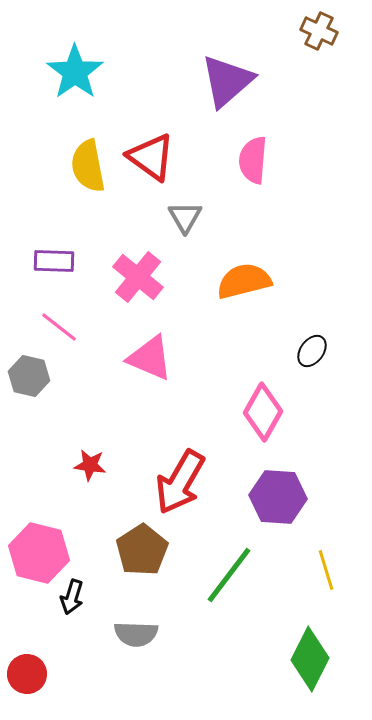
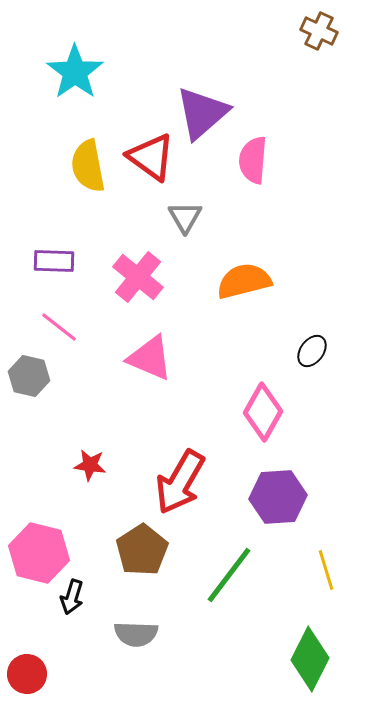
purple triangle: moved 25 px left, 32 px down
purple hexagon: rotated 8 degrees counterclockwise
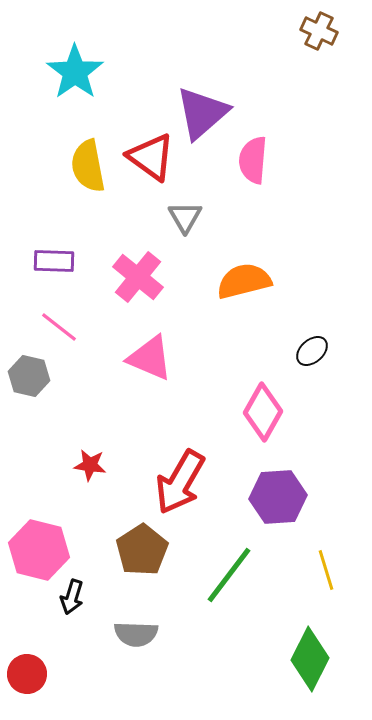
black ellipse: rotated 12 degrees clockwise
pink hexagon: moved 3 px up
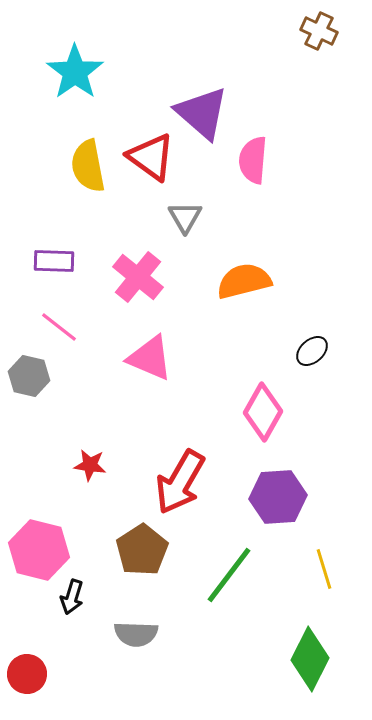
purple triangle: rotated 38 degrees counterclockwise
yellow line: moved 2 px left, 1 px up
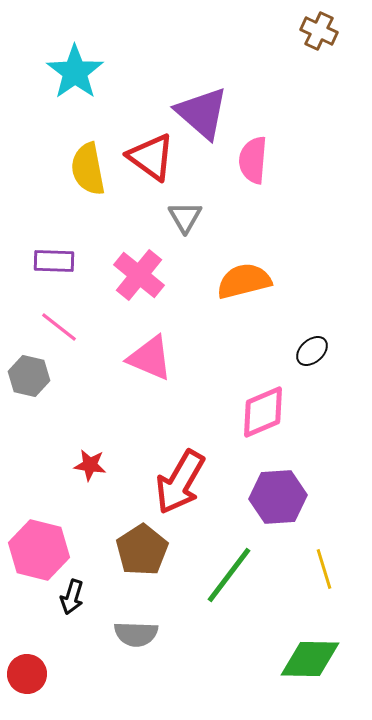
yellow semicircle: moved 3 px down
pink cross: moved 1 px right, 2 px up
pink diamond: rotated 38 degrees clockwise
green diamond: rotated 64 degrees clockwise
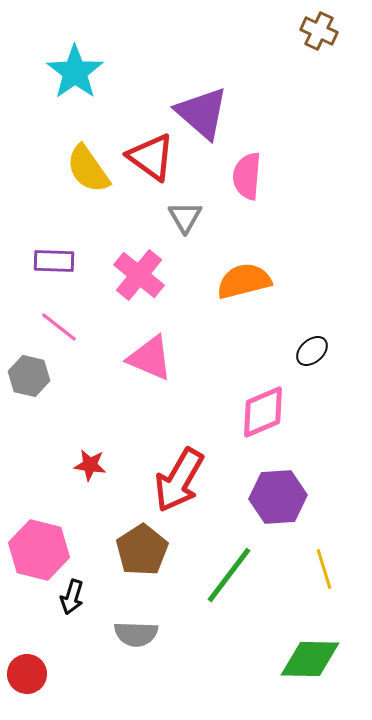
pink semicircle: moved 6 px left, 16 px down
yellow semicircle: rotated 24 degrees counterclockwise
red arrow: moved 1 px left, 2 px up
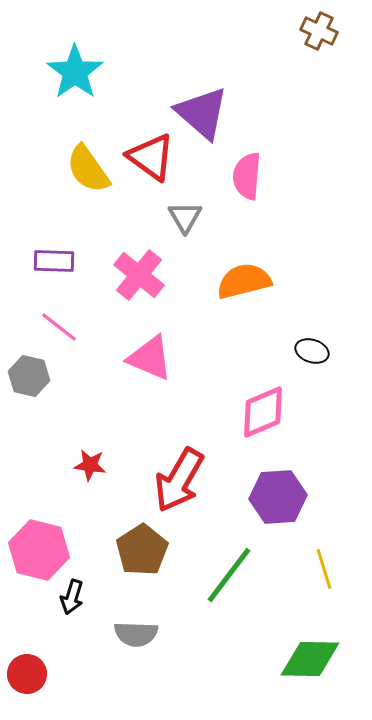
black ellipse: rotated 60 degrees clockwise
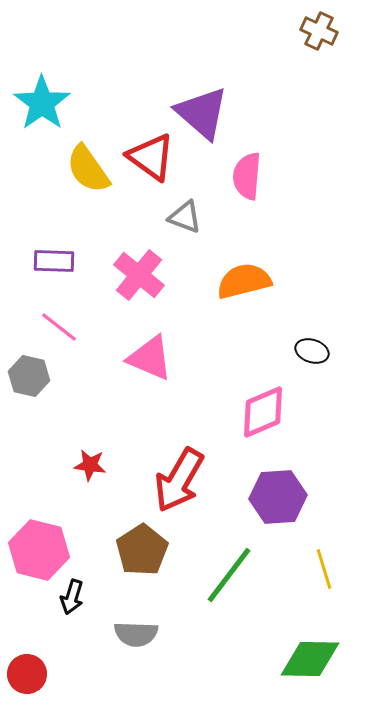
cyan star: moved 33 px left, 31 px down
gray triangle: rotated 39 degrees counterclockwise
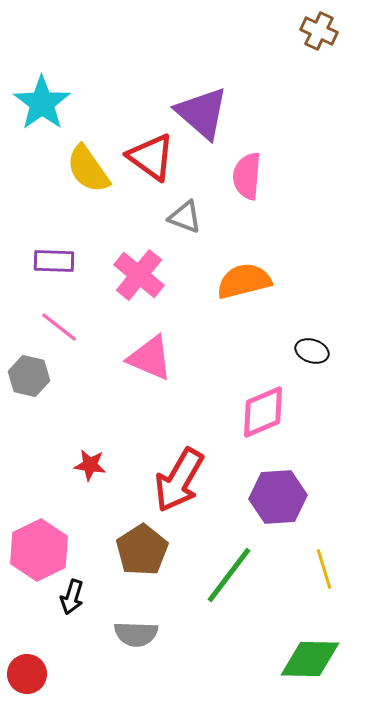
pink hexagon: rotated 20 degrees clockwise
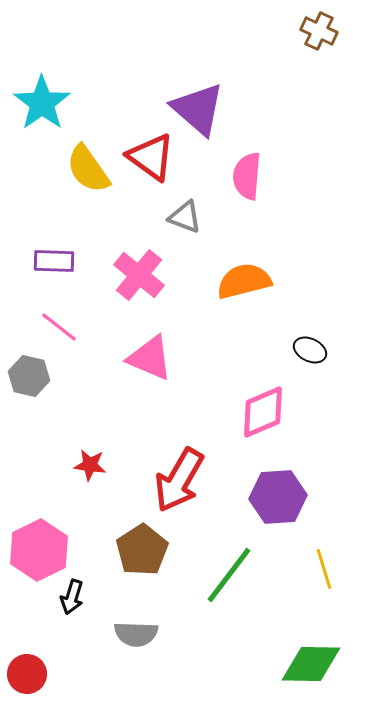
purple triangle: moved 4 px left, 4 px up
black ellipse: moved 2 px left, 1 px up; rotated 8 degrees clockwise
green diamond: moved 1 px right, 5 px down
